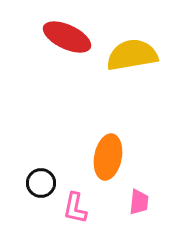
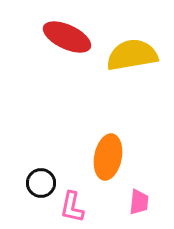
pink L-shape: moved 3 px left, 1 px up
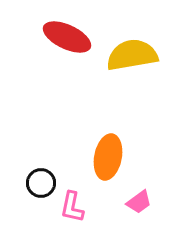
pink trapezoid: rotated 48 degrees clockwise
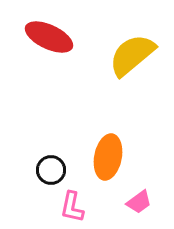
red ellipse: moved 18 px left
yellow semicircle: rotated 30 degrees counterclockwise
black circle: moved 10 px right, 13 px up
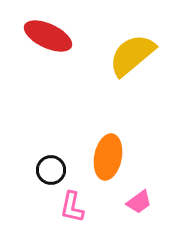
red ellipse: moved 1 px left, 1 px up
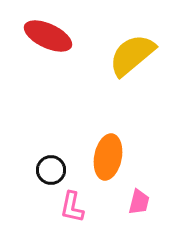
pink trapezoid: rotated 40 degrees counterclockwise
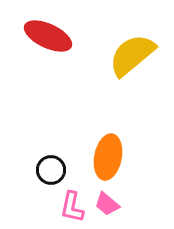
pink trapezoid: moved 32 px left, 2 px down; rotated 116 degrees clockwise
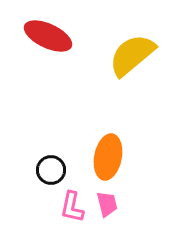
pink trapezoid: rotated 144 degrees counterclockwise
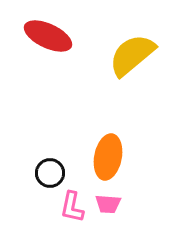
black circle: moved 1 px left, 3 px down
pink trapezoid: moved 1 px right; rotated 108 degrees clockwise
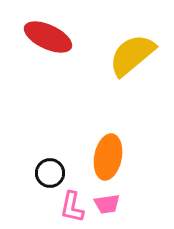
red ellipse: moved 1 px down
pink trapezoid: moved 1 px left; rotated 12 degrees counterclockwise
